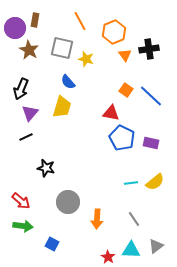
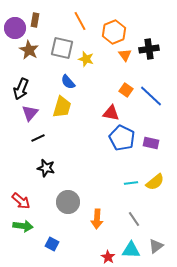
black line: moved 12 px right, 1 px down
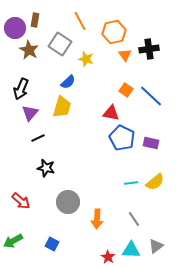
orange hexagon: rotated 10 degrees clockwise
gray square: moved 2 px left, 4 px up; rotated 20 degrees clockwise
blue semicircle: rotated 91 degrees counterclockwise
green arrow: moved 10 px left, 15 px down; rotated 144 degrees clockwise
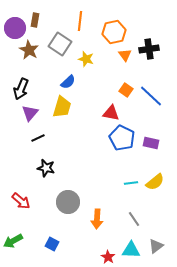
orange line: rotated 36 degrees clockwise
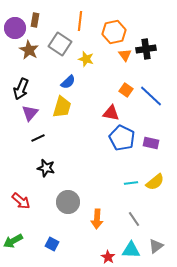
black cross: moved 3 px left
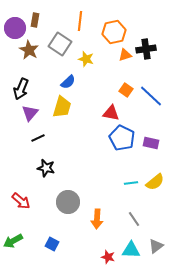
orange triangle: rotated 48 degrees clockwise
red star: rotated 16 degrees counterclockwise
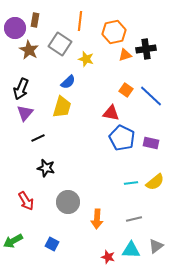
purple triangle: moved 5 px left
red arrow: moved 5 px right; rotated 18 degrees clockwise
gray line: rotated 70 degrees counterclockwise
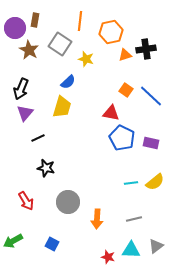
orange hexagon: moved 3 px left
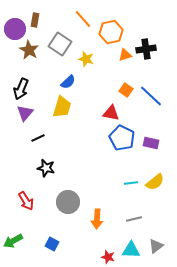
orange line: moved 3 px right, 2 px up; rotated 48 degrees counterclockwise
purple circle: moved 1 px down
